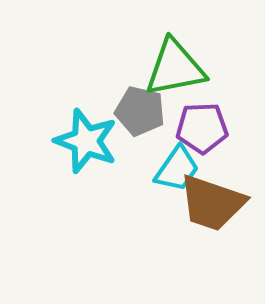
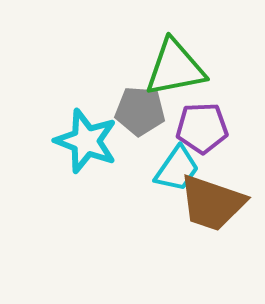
gray pentagon: rotated 9 degrees counterclockwise
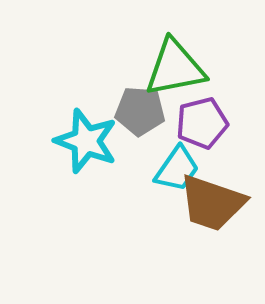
purple pentagon: moved 5 px up; rotated 12 degrees counterclockwise
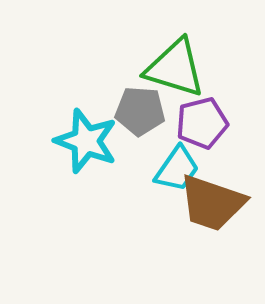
green triangle: rotated 28 degrees clockwise
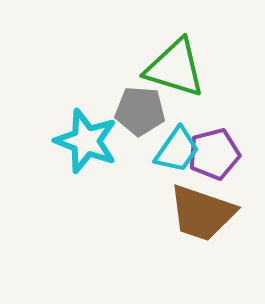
purple pentagon: moved 12 px right, 31 px down
cyan trapezoid: moved 19 px up
brown trapezoid: moved 10 px left, 10 px down
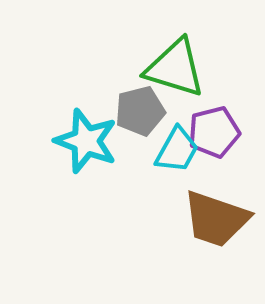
gray pentagon: rotated 18 degrees counterclockwise
cyan trapezoid: rotated 6 degrees counterclockwise
purple pentagon: moved 22 px up
brown trapezoid: moved 14 px right, 6 px down
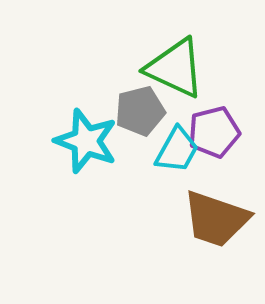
green triangle: rotated 8 degrees clockwise
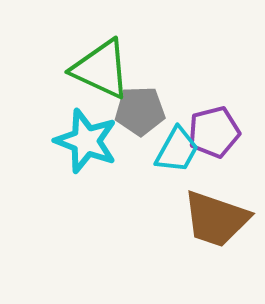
green triangle: moved 74 px left, 1 px down
gray pentagon: rotated 12 degrees clockwise
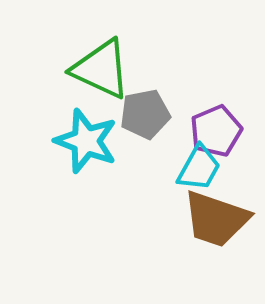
gray pentagon: moved 5 px right, 3 px down; rotated 9 degrees counterclockwise
purple pentagon: moved 2 px right, 1 px up; rotated 9 degrees counterclockwise
cyan trapezoid: moved 22 px right, 18 px down
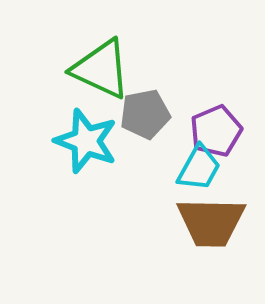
brown trapezoid: moved 5 px left, 3 px down; rotated 18 degrees counterclockwise
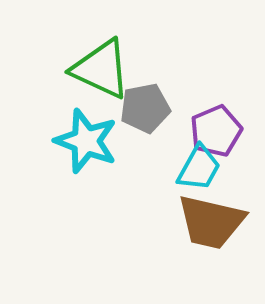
gray pentagon: moved 6 px up
brown trapezoid: rotated 12 degrees clockwise
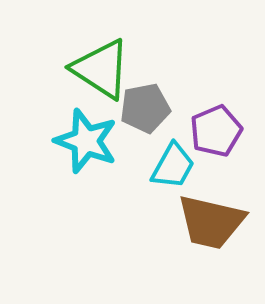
green triangle: rotated 8 degrees clockwise
cyan trapezoid: moved 26 px left, 2 px up
